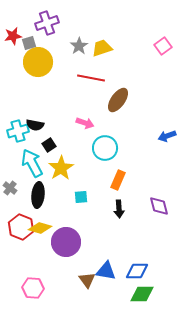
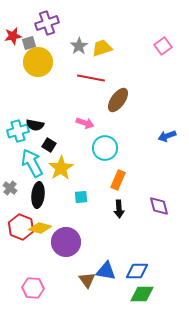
black square: rotated 24 degrees counterclockwise
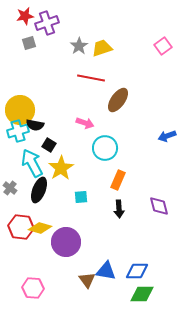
red star: moved 12 px right, 20 px up
yellow circle: moved 18 px left, 48 px down
black ellipse: moved 1 px right, 5 px up; rotated 15 degrees clockwise
red hexagon: rotated 15 degrees counterclockwise
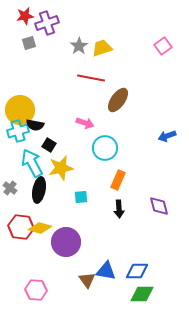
yellow star: rotated 20 degrees clockwise
black ellipse: rotated 10 degrees counterclockwise
pink hexagon: moved 3 px right, 2 px down
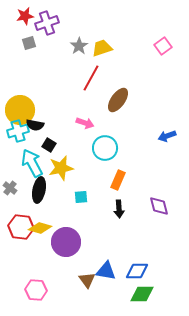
red line: rotated 72 degrees counterclockwise
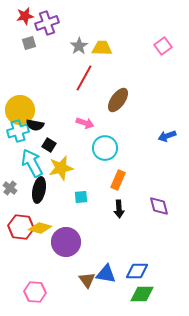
yellow trapezoid: rotated 20 degrees clockwise
red line: moved 7 px left
blue triangle: moved 3 px down
pink hexagon: moved 1 px left, 2 px down
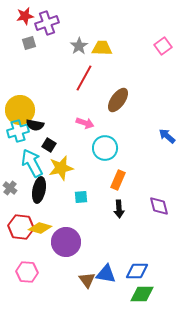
blue arrow: rotated 60 degrees clockwise
pink hexagon: moved 8 px left, 20 px up
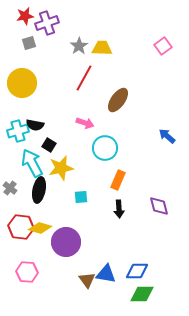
yellow circle: moved 2 px right, 27 px up
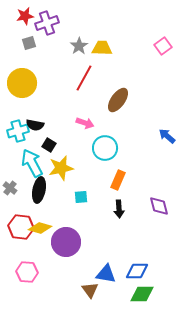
brown triangle: moved 3 px right, 10 px down
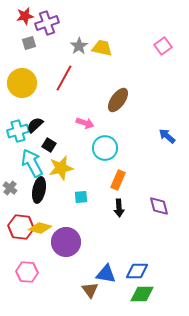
yellow trapezoid: rotated 10 degrees clockwise
red line: moved 20 px left
black semicircle: rotated 126 degrees clockwise
black arrow: moved 1 px up
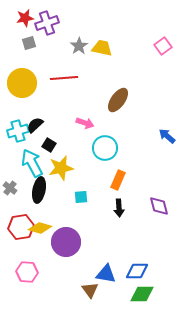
red star: moved 2 px down
red line: rotated 56 degrees clockwise
red hexagon: rotated 15 degrees counterclockwise
